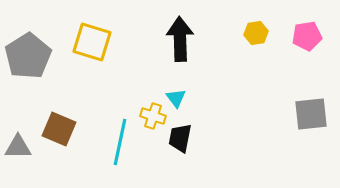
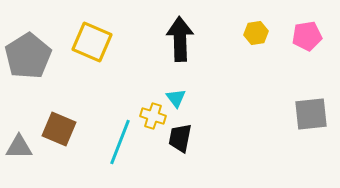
yellow square: rotated 6 degrees clockwise
cyan line: rotated 9 degrees clockwise
gray triangle: moved 1 px right
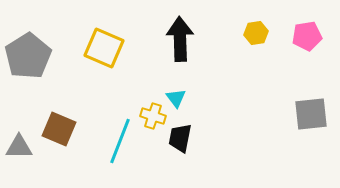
yellow square: moved 12 px right, 6 px down
cyan line: moved 1 px up
